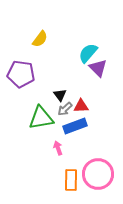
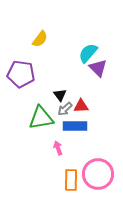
blue rectangle: rotated 20 degrees clockwise
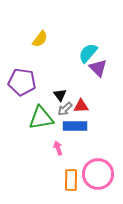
purple pentagon: moved 1 px right, 8 px down
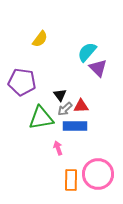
cyan semicircle: moved 1 px left, 1 px up
